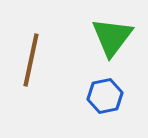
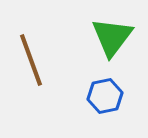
brown line: rotated 32 degrees counterclockwise
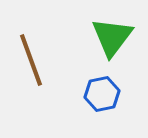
blue hexagon: moved 3 px left, 2 px up
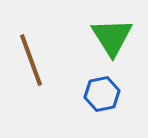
green triangle: rotated 9 degrees counterclockwise
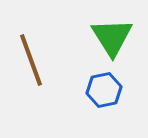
blue hexagon: moved 2 px right, 4 px up
